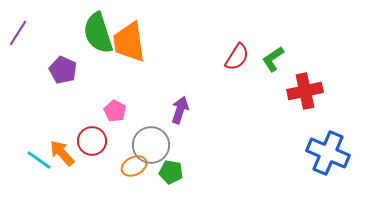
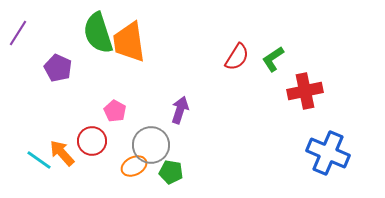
purple pentagon: moved 5 px left, 2 px up
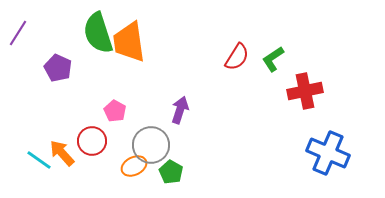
green pentagon: rotated 20 degrees clockwise
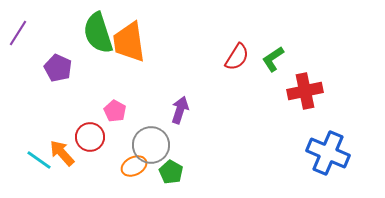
red circle: moved 2 px left, 4 px up
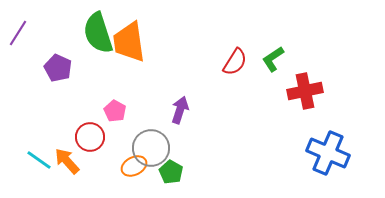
red semicircle: moved 2 px left, 5 px down
gray circle: moved 3 px down
orange arrow: moved 5 px right, 8 px down
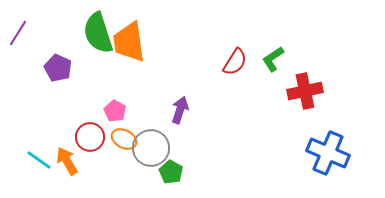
orange arrow: rotated 12 degrees clockwise
orange ellipse: moved 10 px left, 27 px up; rotated 55 degrees clockwise
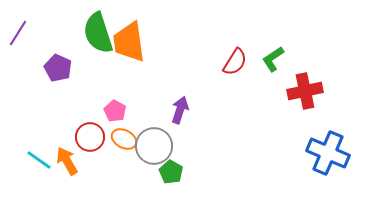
gray circle: moved 3 px right, 2 px up
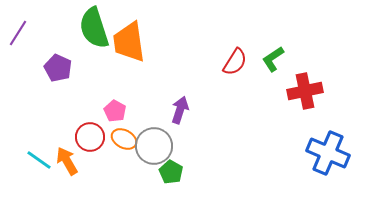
green semicircle: moved 4 px left, 5 px up
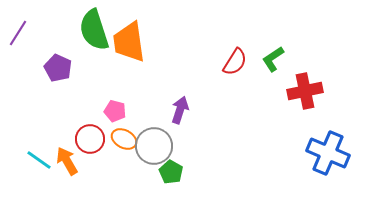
green semicircle: moved 2 px down
pink pentagon: rotated 15 degrees counterclockwise
red circle: moved 2 px down
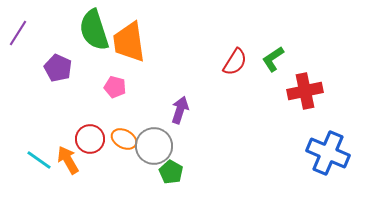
pink pentagon: moved 24 px up
orange arrow: moved 1 px right, 1 px up
